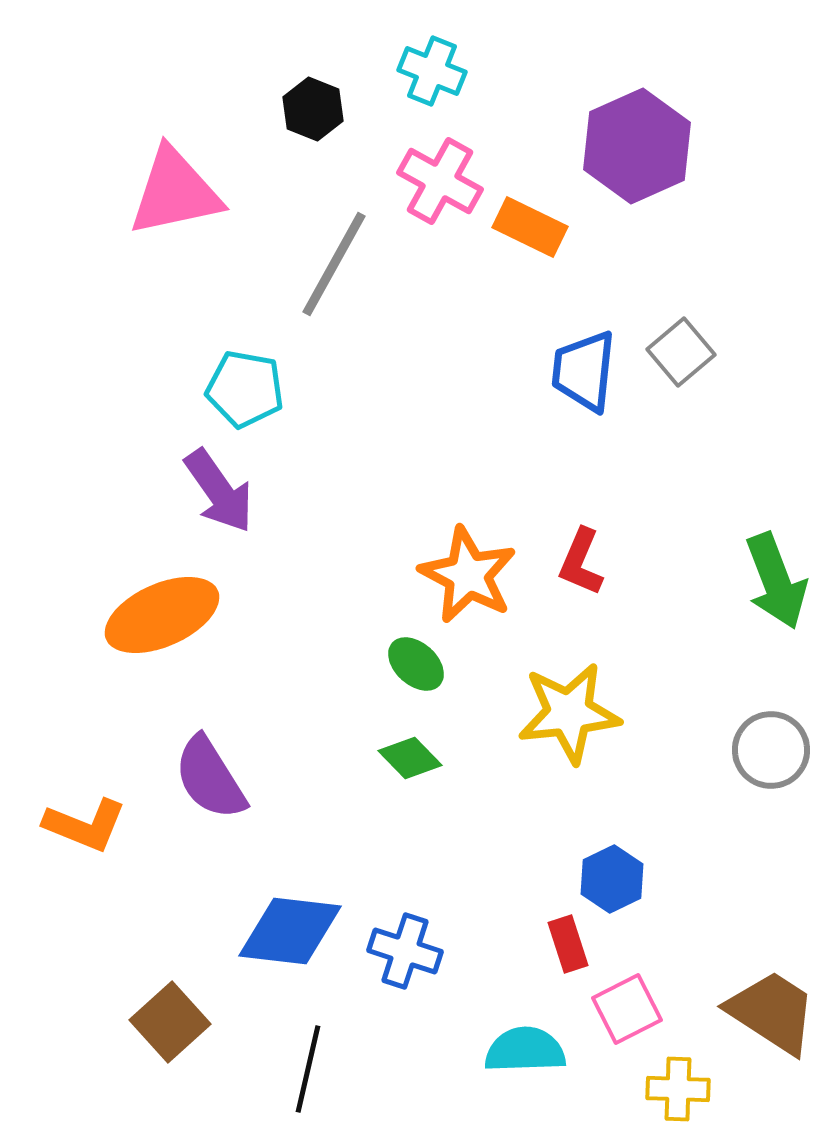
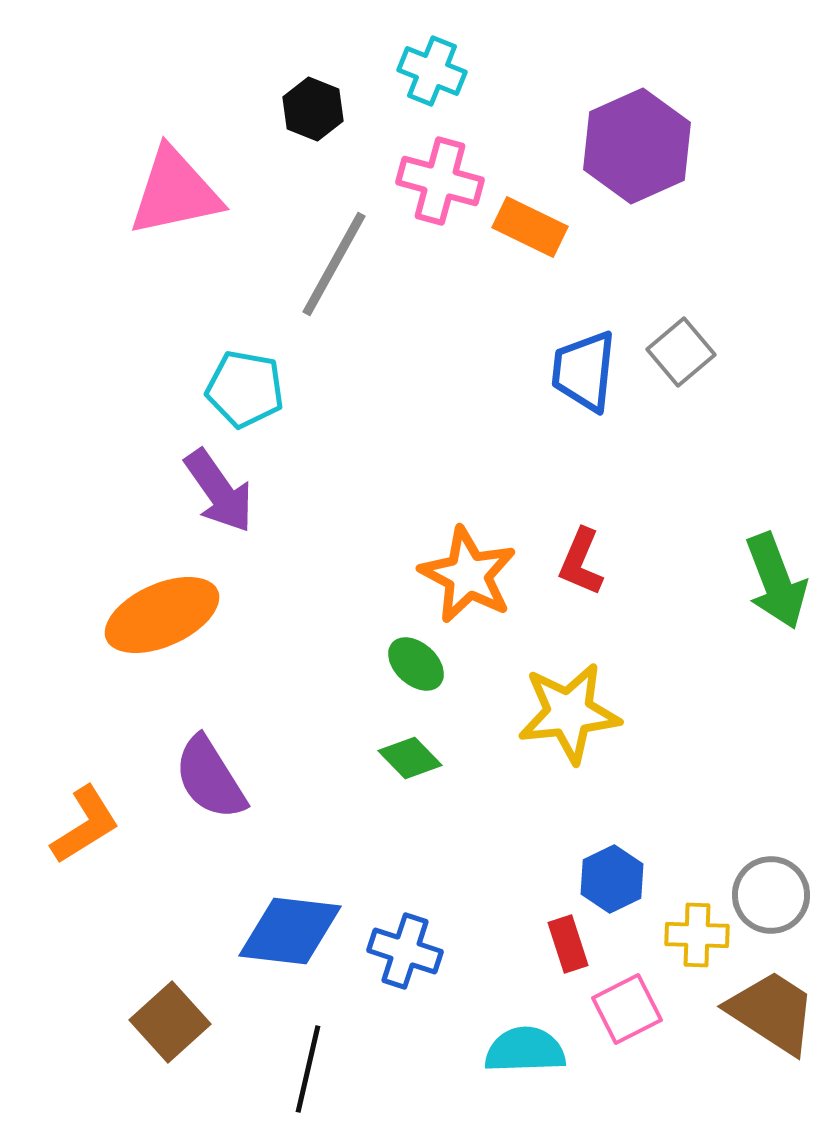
pink cross: rotated 14 degrees counterclockwise
gray circle: moved 145 px down
orange L-shape: rotated 54 degrees counterclockwise
yellow cross: moved 19 px right, 154 px up
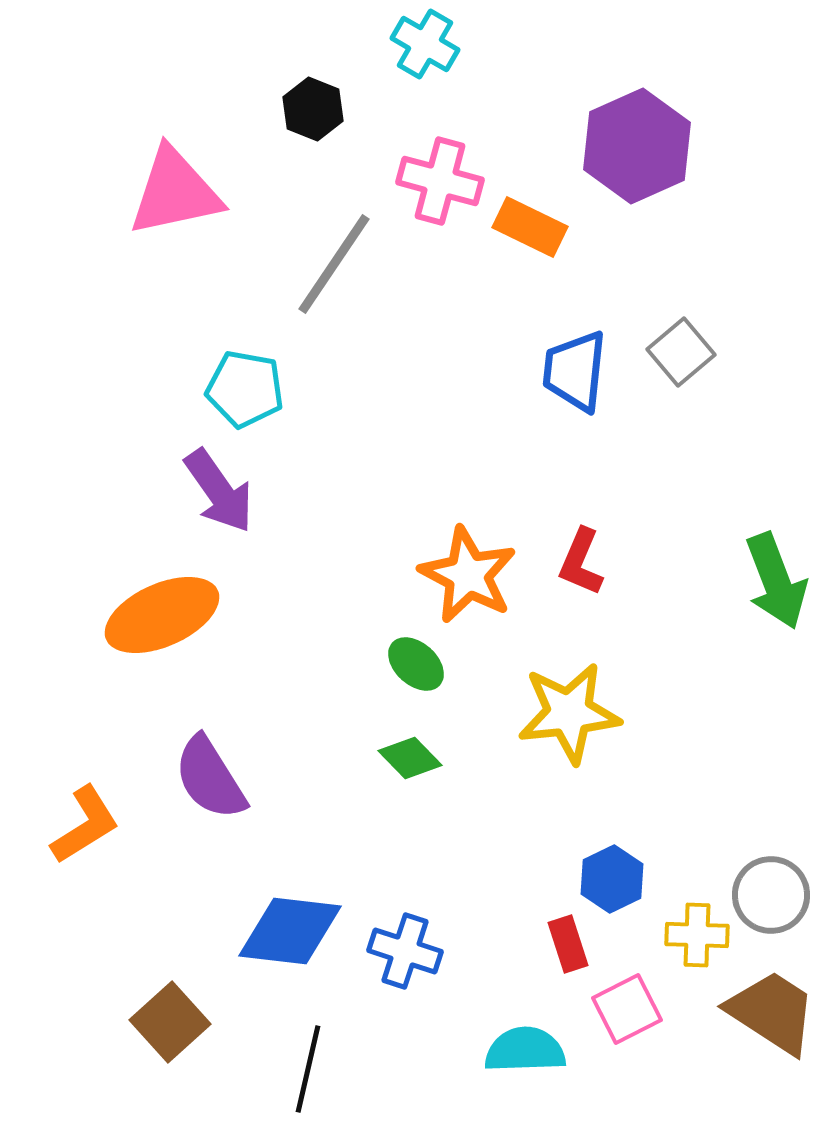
cyan cross: moved 7 px left, 27 px up; rotated 8 degrees clockwise
gray line: rotated 5 degrees clockwise
blue trapezoid: moved 9 px left
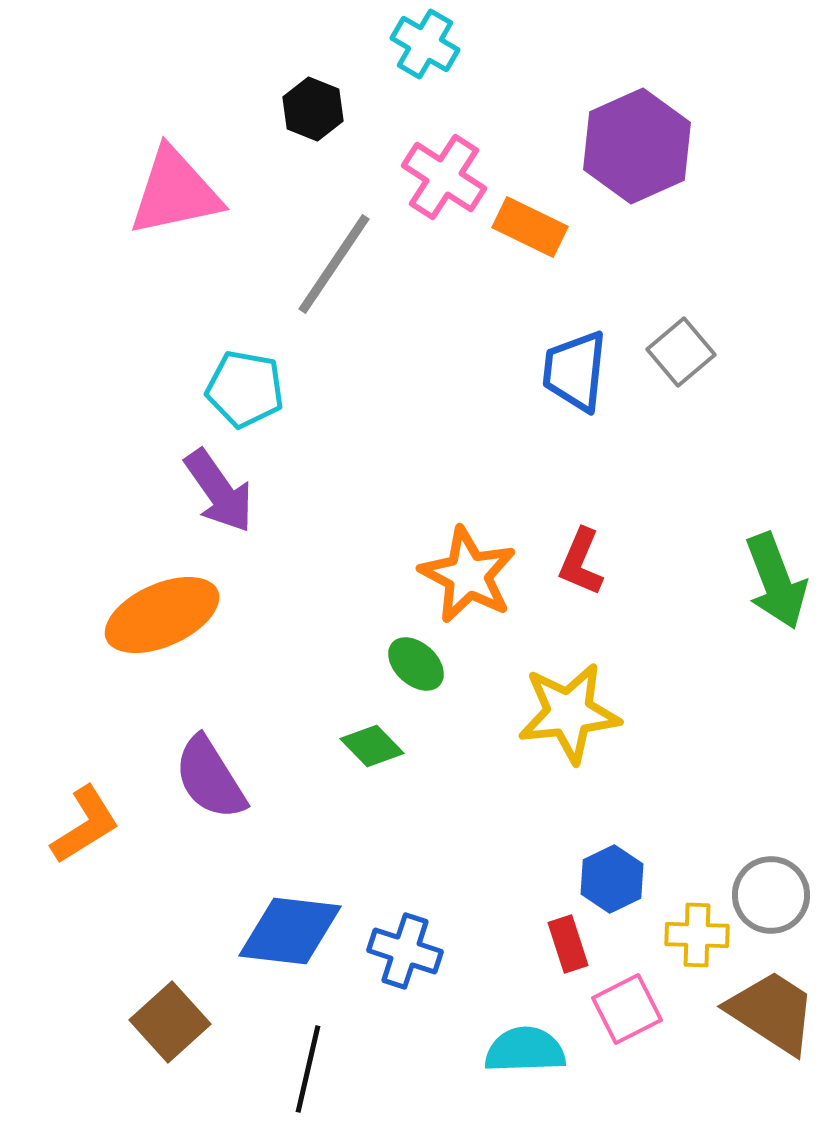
pink cross: moved 4 px right, 4 px up; rotated 18 degrees clockwise
green diamond: moved 38 px left, 12 px up
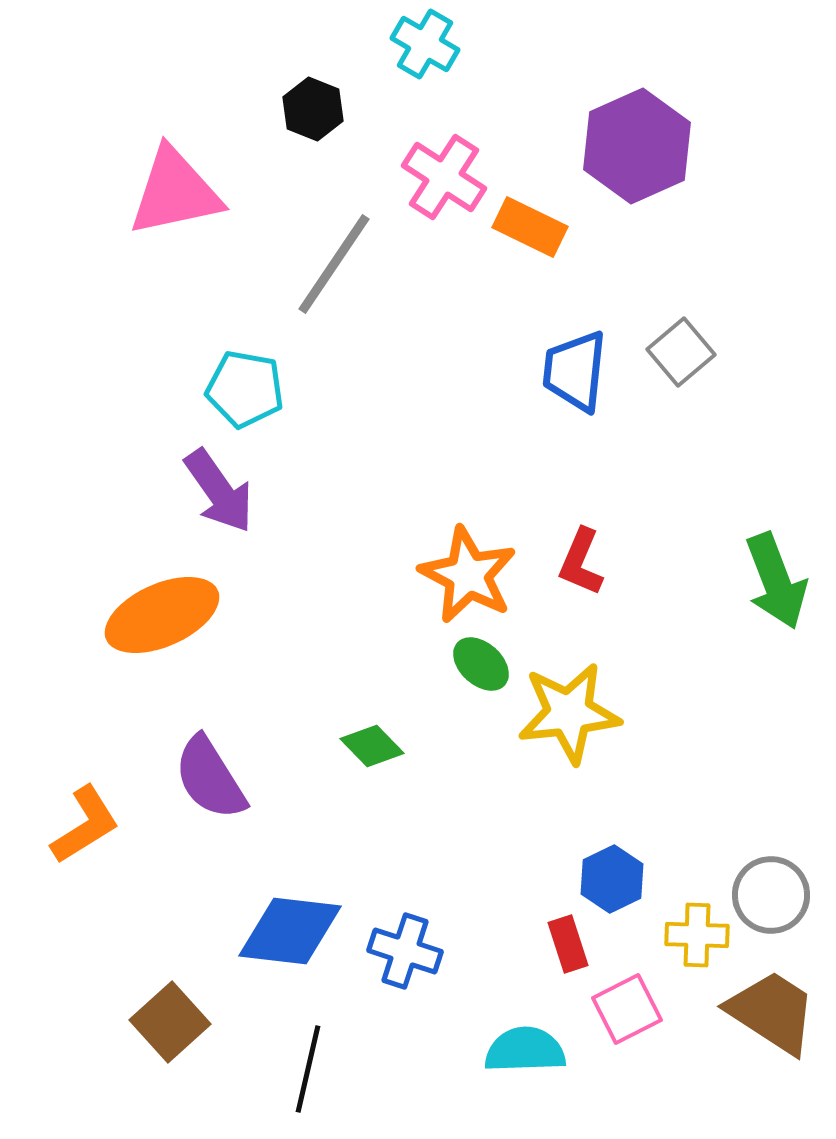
green ellipse: moved 65 px right
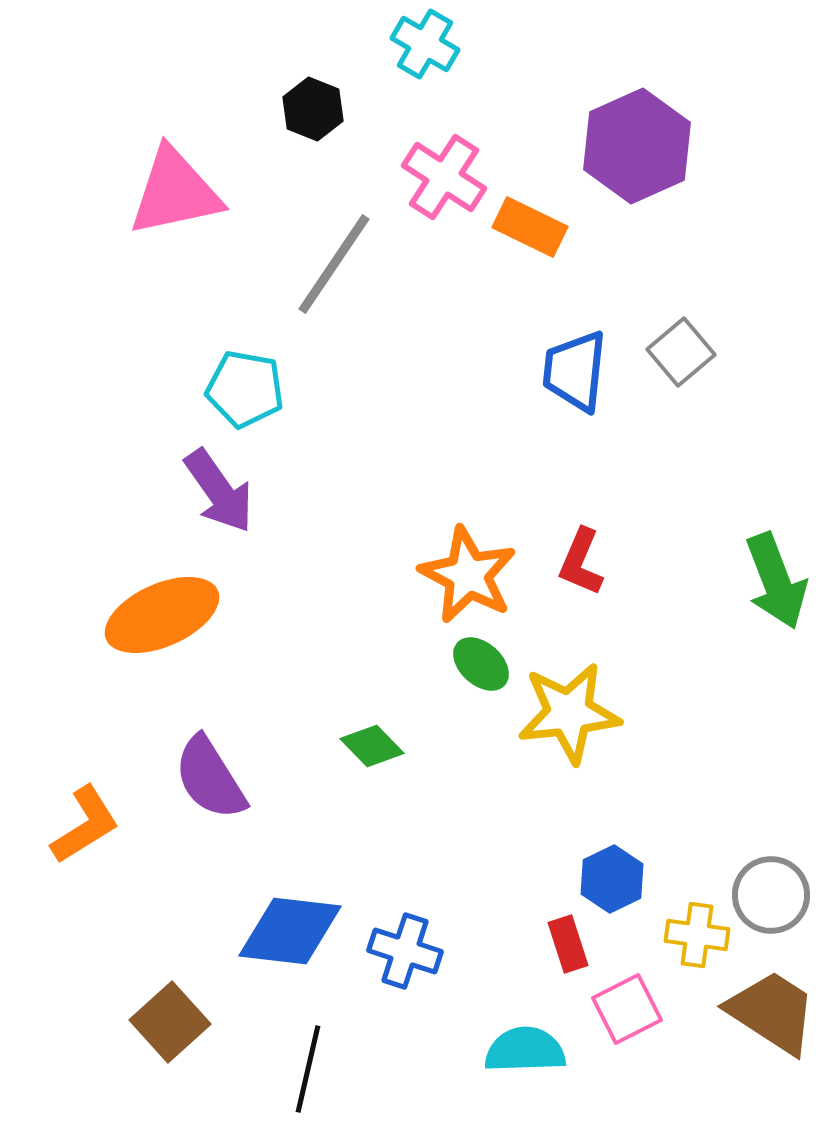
yellow cross: rotated 6 degrees clockwise
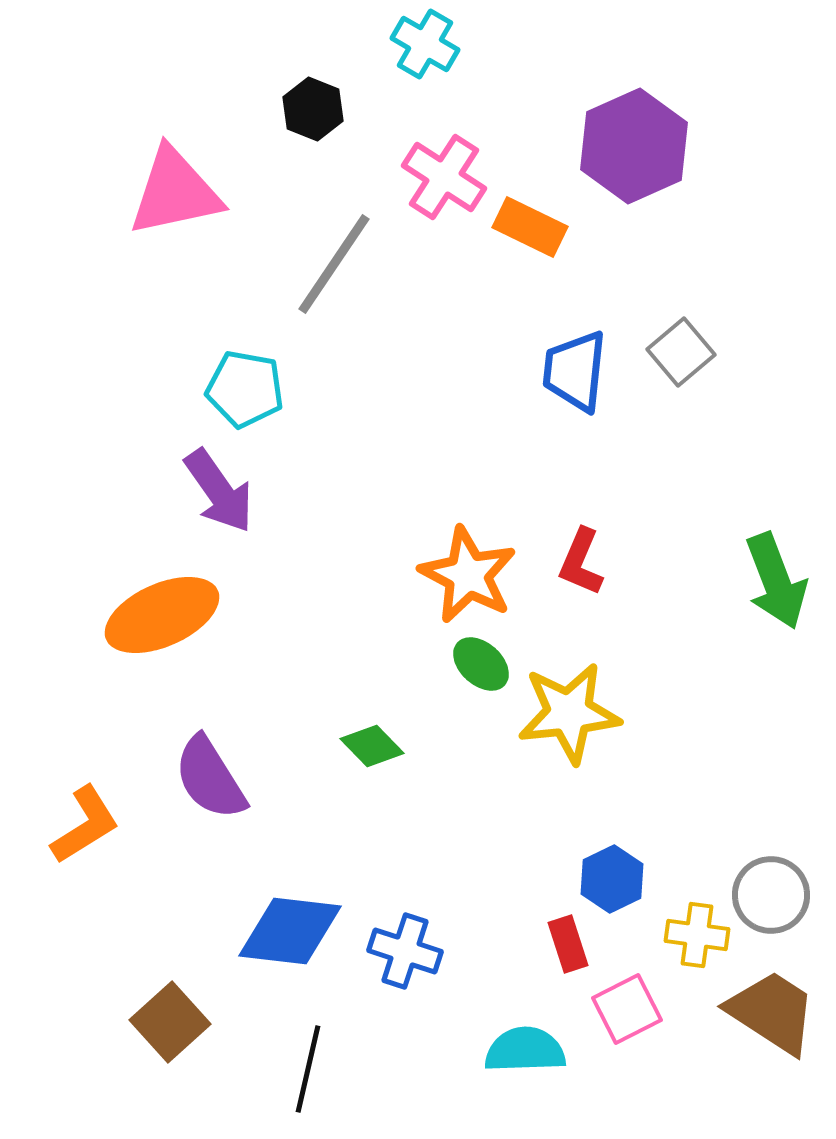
purple hexagon: moved 3 px left
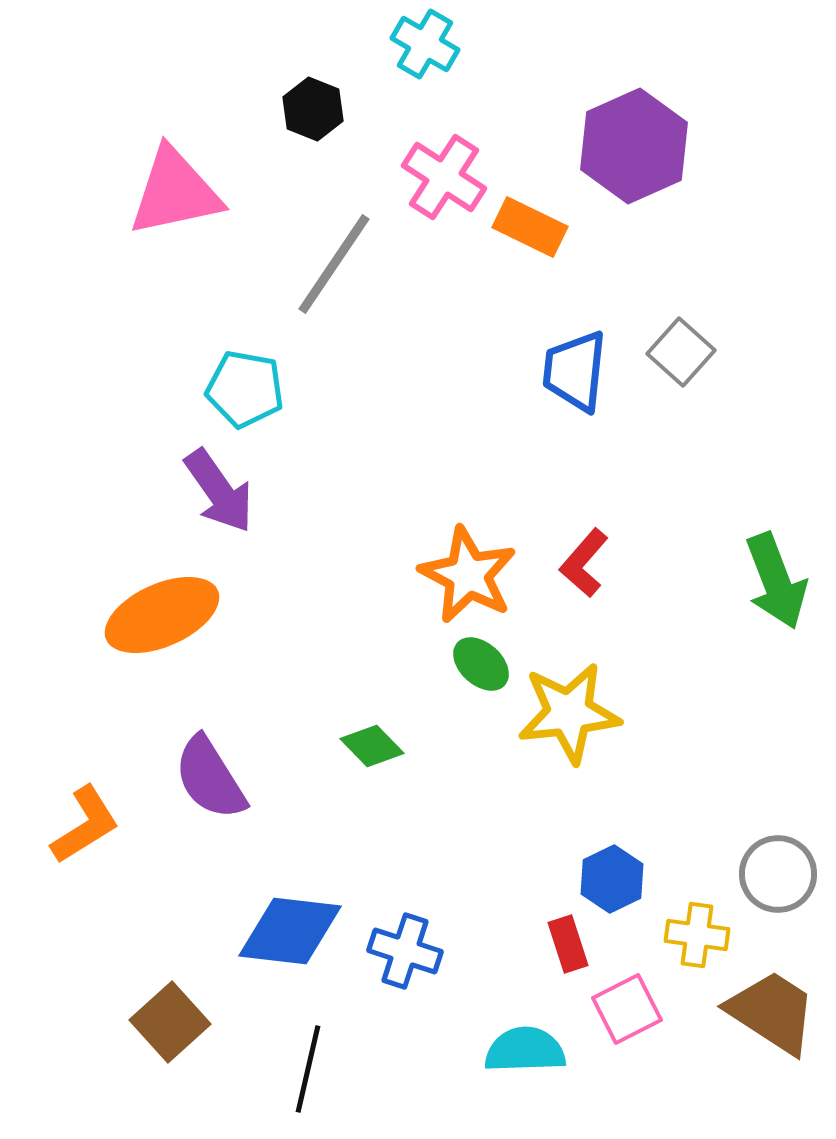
gray square: rotated 8 degrees counterclockwise
red L-shape: moved 3 px right, 1 px down; rotated 18 degrees clockwise
gray circle: moved 7 px right, 21 px up
